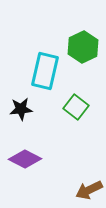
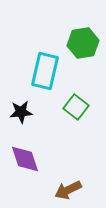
green hexagon: moved 4 px up; rotated 16 degrees clockwise
black star: moved 3 px down
purple diamond: rotated 44 degrees clockwise
brown arrow: moved 21 px left
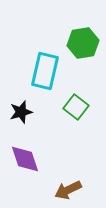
black star: rotated 10 degrees counterclockwise
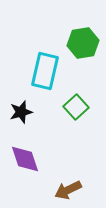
green square: rotated 10 degrees clockwise
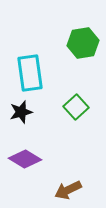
cyan rectangle: moved 15 px left, 2 px down; rotated 21 degrees counterclockwise
purple diamond: rotated 40 degrees counterclockwise
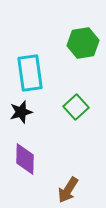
purple diamond: rotated 60 degrees clockwise
brown arrow: rotated 32 degrees counterclockwise
